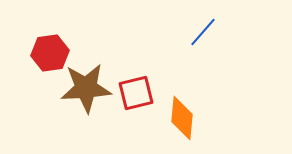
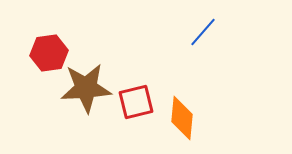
red hexagon: moved 1 px left
red square: moved 9 px down
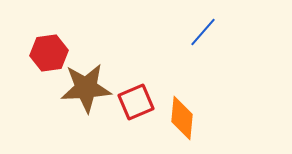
red square: rotated 9 degrees counterclockwise
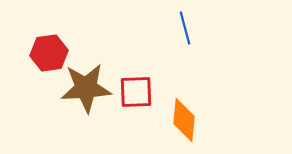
blue line: moved 18 px left, 4 px up; rotated 56 degrees counterclockwise
red square: moved 10 px up; rotated 21 degrees clockwise
orange diamond: moved 2 px right, 2 px down
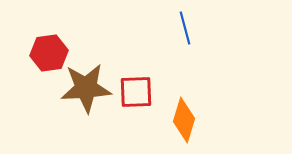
orange diamond: rotated 12 degrees clockwise
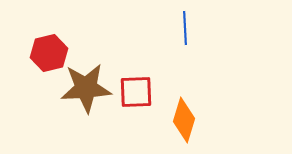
blue line: rotated 12 degrees clockwise
red hexagon: rotated 6 degrees counterclockwise
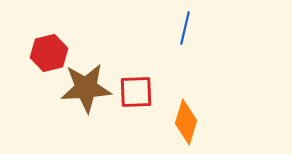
blue line: rotated 16 degrees clockwise
orange diamond: moved 2 px right, 2 px down
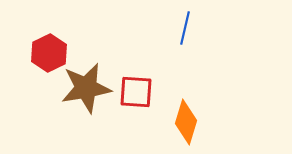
red hexagon: rotated 12 degrees counterclockwise
brown star: rotated 6 degrees counterclockwise
red square: rotated 6 degrees clockwise
